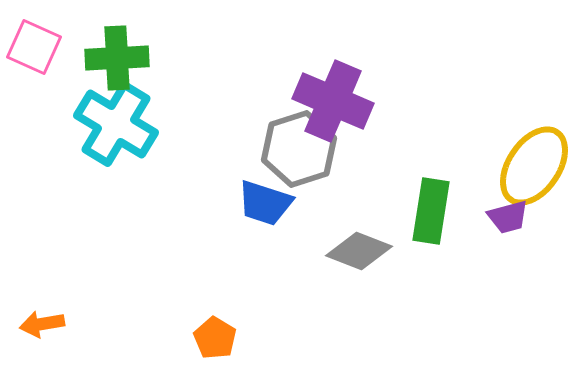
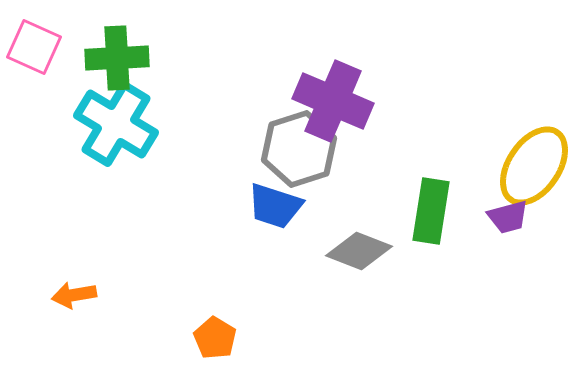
blue trapezoid: moved 10 px right, 3 px down
orange arrow: moved 32 px right, 29 px up
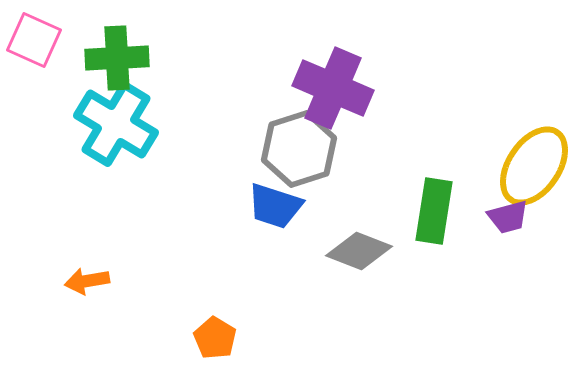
pink square: moved 7 px up
purple cross: moved 13 px up
green rectangle: moved 3 px right
orange arrow: moved 13 px right, 14 px up
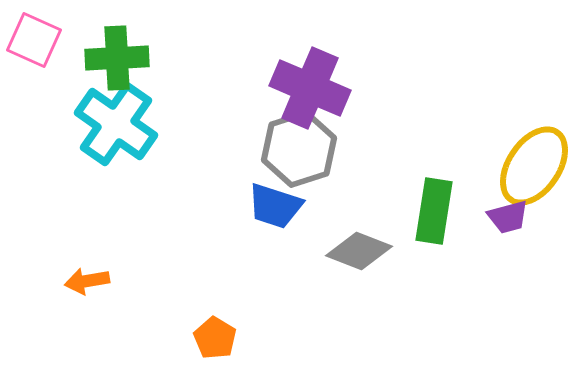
purple cross: moved 23 px left
cyan cross: rotated 4 degrees clockwise
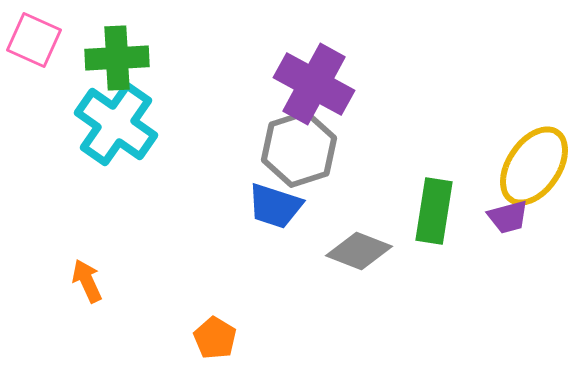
purple cross: moved 4 px right, 4 px up; rotated 6 degrees clockwise
orange arrow: rotated 75 degrees clockwise
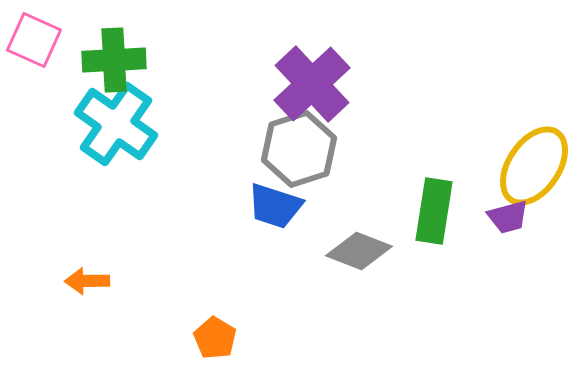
green cross: moved 3 px left, 2 px down
purple cross: moved 2 px left; rotated 18 degrees clockwise
orange arrow: rotated 66 degrees counterclockwise
